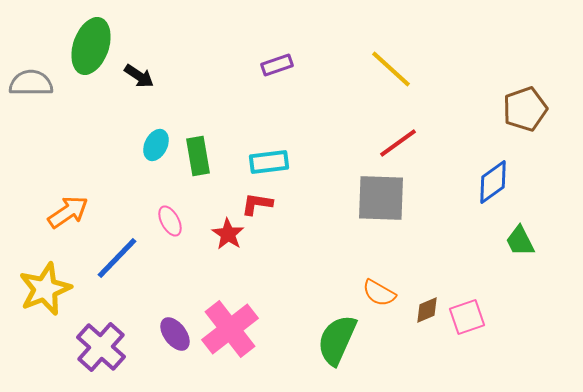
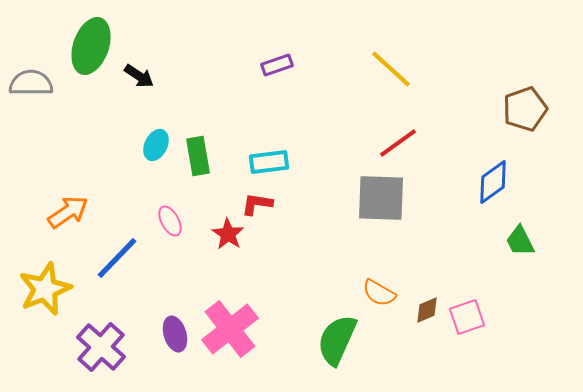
purple ellipse: rotated 20 degrees clockwise
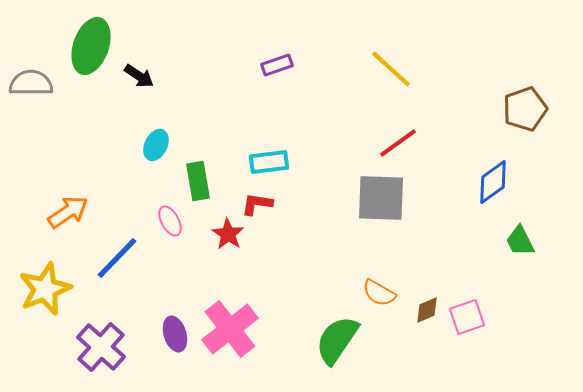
green rectangle: moved 25 px down
green semicircle: rotated 10 degrees clockwise
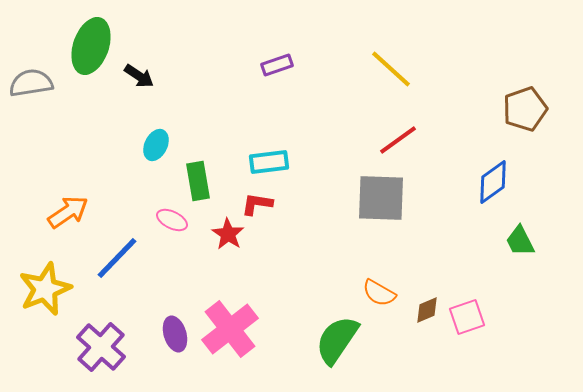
gray semicircle: rotated 9 degrees counterclockwise
red line: moved 3 px up
pink ellipse: moved 2 px right, 1 px up; rotated 36 degrees counterclockwise
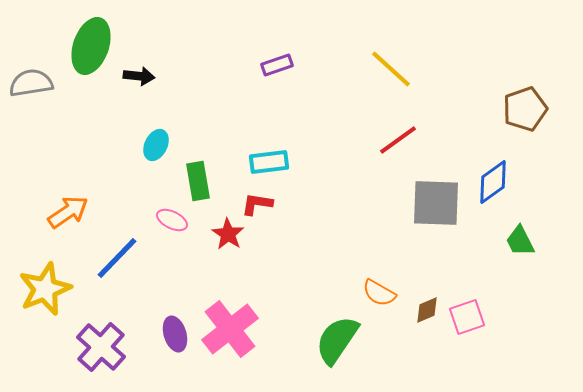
black arrow: rotated 28 degrees counterclockwise
gray square: moved 55 px right, 5 px down
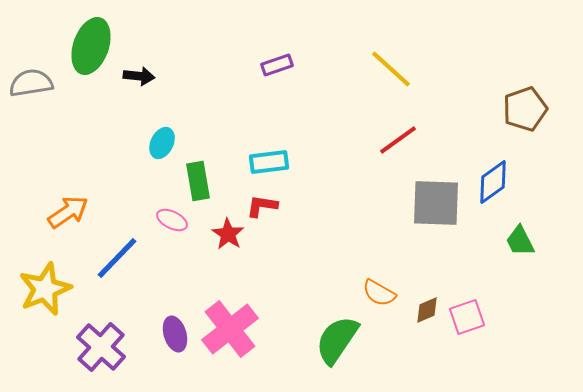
cyan ellipse: moved 6 px right, 2 px up
red L-shape: moved 5 px right, 2 px down
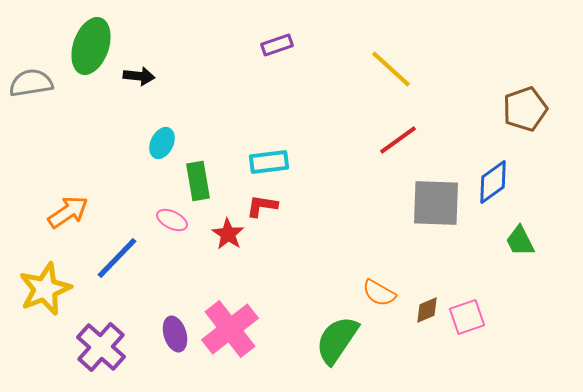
purple rectangle: moved 20 px up
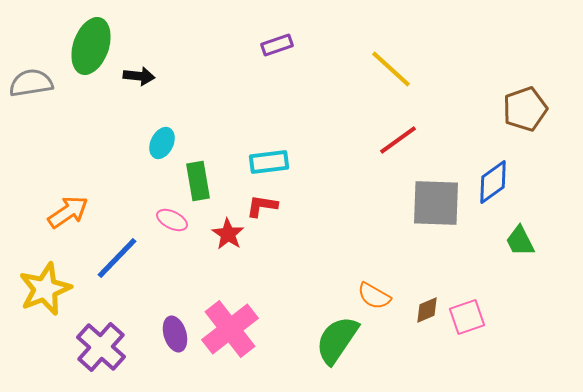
orange semicircle: moved 5 px left, 3 px down
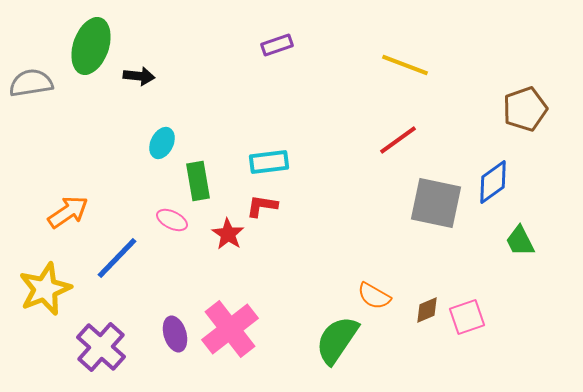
yellow line: moved 14 px right, 4 px up; rotated 21 degrees counterclockwise
gray square: rotated 10 degrees clockwise
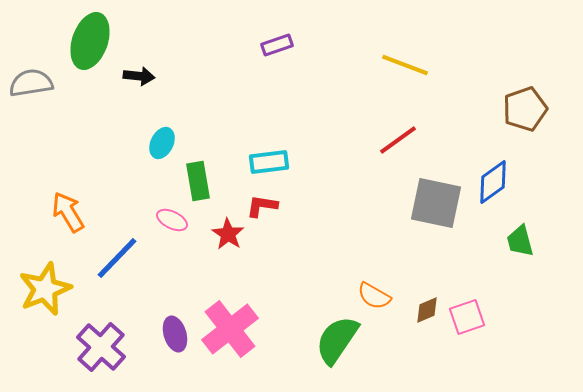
green ellipse: moved 1 px left, 5 px up
orange arrow: rotated 87 degrees counterclockwise
green trapezoid: rotated 12 degrees clockwise
